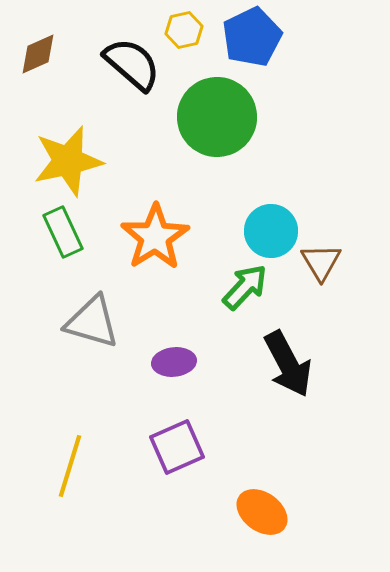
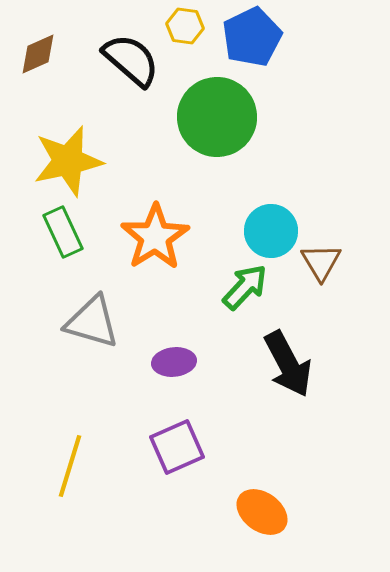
yellow hexagon: moved 1 px right, 4 px up; rotated 21 degrees clockwise
black semicircle: moved 1 px left, 4 px up
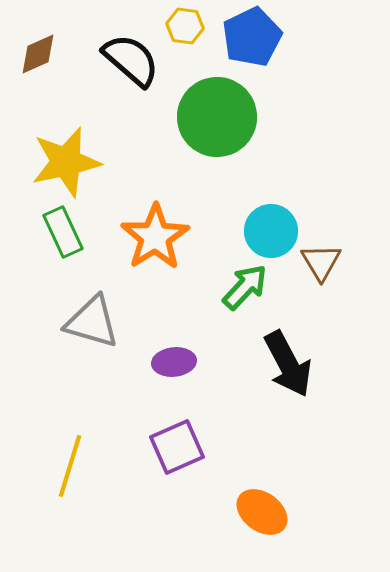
yellow star: moved 2 px left, 1 px down
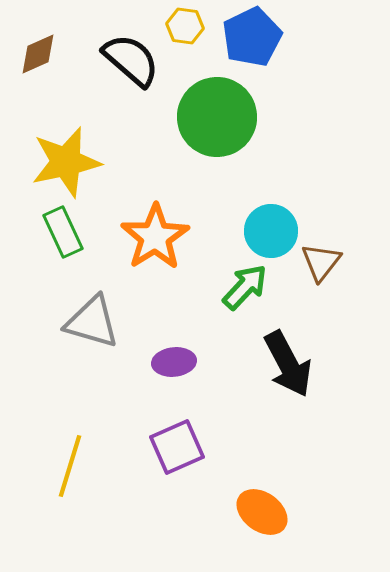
brown triangle: rotated 9 degrees clockwise
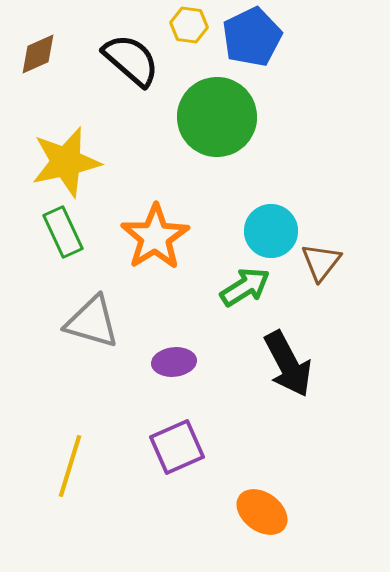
yellow hexagon: moved 4 px right, 1 px up
green arrow: rotated 15 degrees clockwise
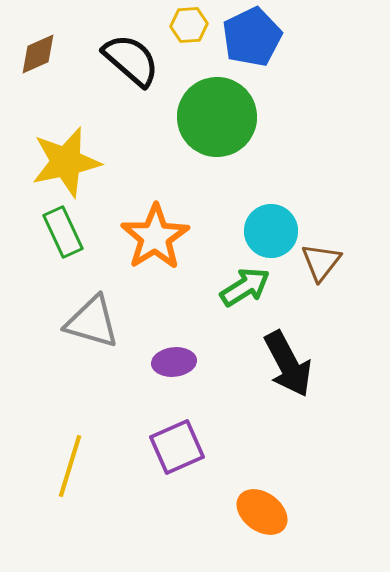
yellow hexagon: rotated 12 degrees counterclockwise
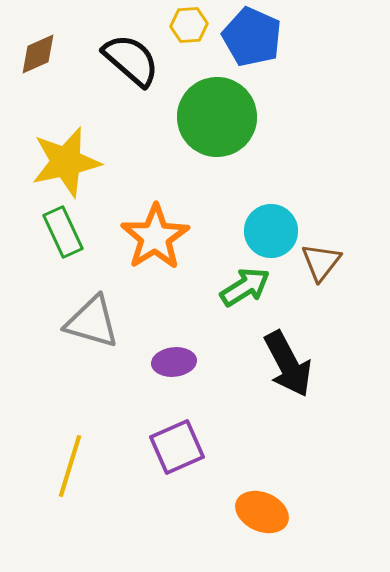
blue pentagon: rotated 22 degrees counterclockwise
orange ellipse: rotated 12 degrees counterclockwise
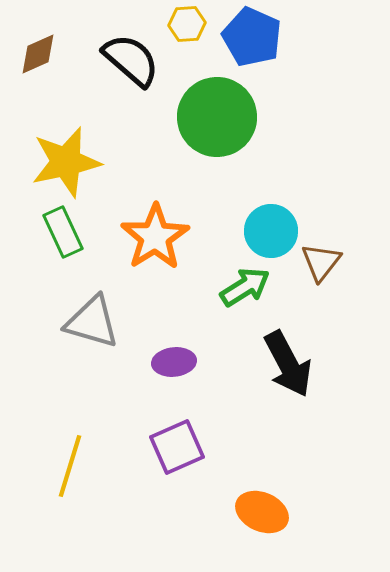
yellow hexagon: moved 2 px left, 1 px up
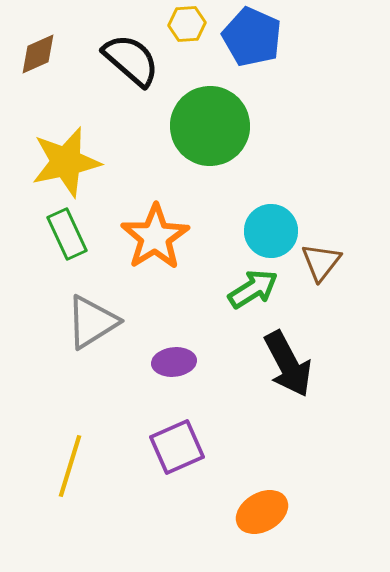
green circle: moved 7 px left, 9 px down
green rectangle: moved 4 px right, 2 px down
green arrow: moved 8 px right, 2 px down
gray triangle: rotated 48 degrees counterclockwise
orange ellipse: rotated 54 degrees counterclockwise
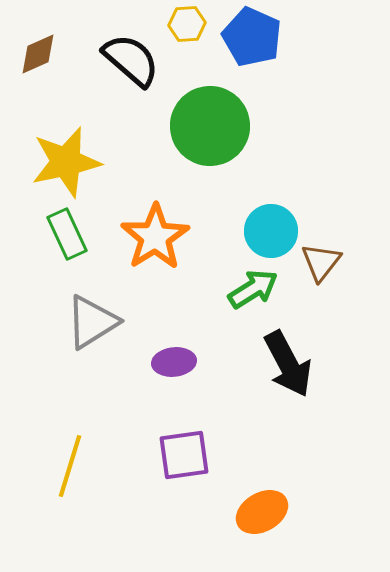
purple square: moved 7 px right, 8 px down; rotated 16 degrees clockwise
